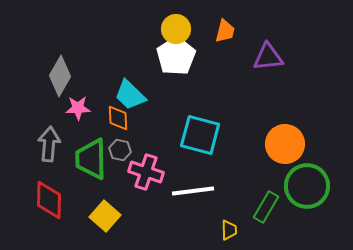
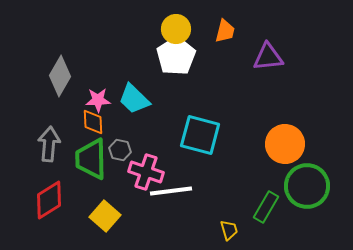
cyan trapezoid: moved 4 px right, 4 px down
pink star: moved 20 px right, 8 px up
orange diamond: moved 25 px left, 4 px down
white line: moved 22 px left
red diamond: rotated 57 degrees clockwise
yellow trapezoid: rotated 15 degrees counterclockwise
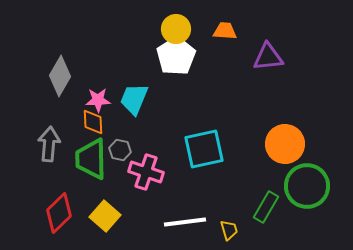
orange trapezoid: rotated 100 degrees counterclockwise
cyan trapezoid: rotated 68 degrees clockwise
cyan square: moved 4 px right, 14 px down; rotated 27 degrees counterclockwise
white line: moved 14 px right, 31 px down
red diamond: moved 10 px right, 13 px down; rotated 12 degrees counterclockwise
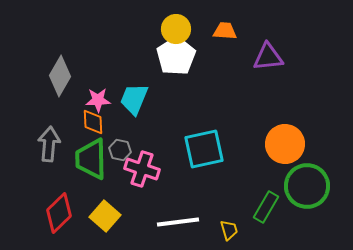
pink cross: moved 4 px left, 3 px up
white line: moved 7 px left
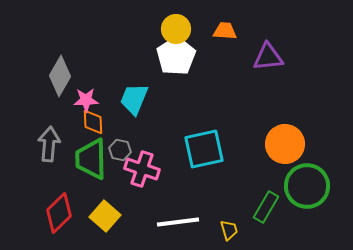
pink star: moved 12 px left
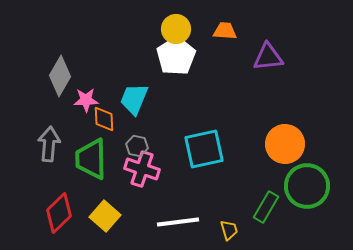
orange diamond: moved 11 px right, 3 px up
gray hexagon: moved 17 px right, 4 px up
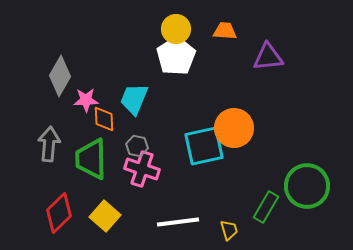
orange circle: moved 51 px left, 16 px up
cyan square: moved 3 px up
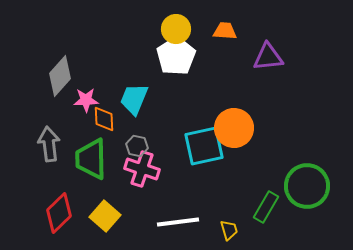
gray diamond: rotated 12 degrees clockwise
gray arrow: rotated 12 degrees counterclockwise
